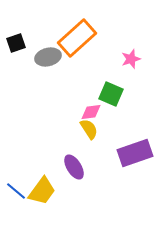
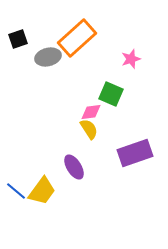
black square: moved 2 px right, 4 px up
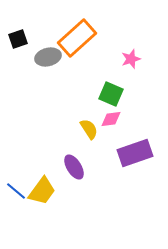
pink diamond: moved 20 px right, 7 px down
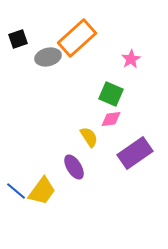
pink star: rotated 12 degrees counterclockwise
yellow semicircle: moved 8 px down
purple rectangle: rotated 16 degrees counterclockwise
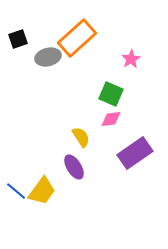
yellow semicircle: moved 8 px left
